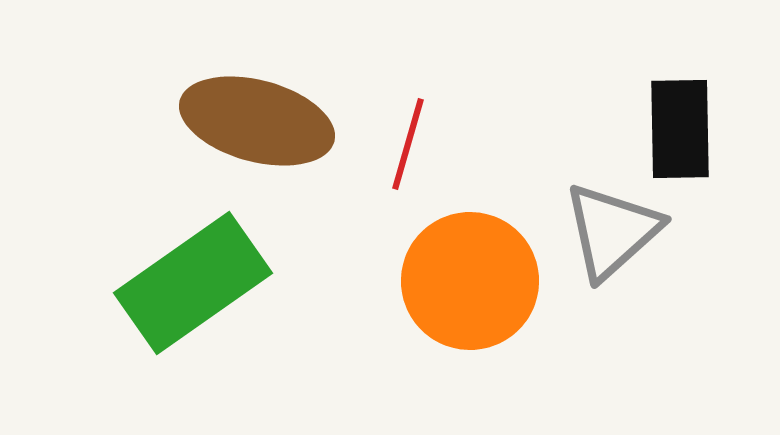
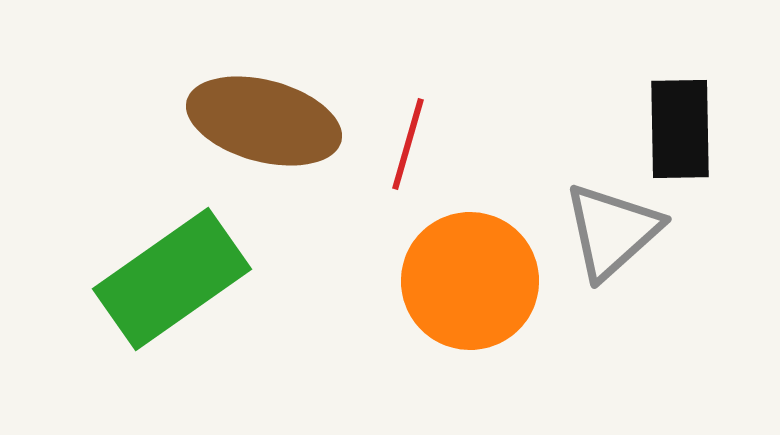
brown ellipse: moved 7 px right
green rectangle: moved 21 px left, 4 px up
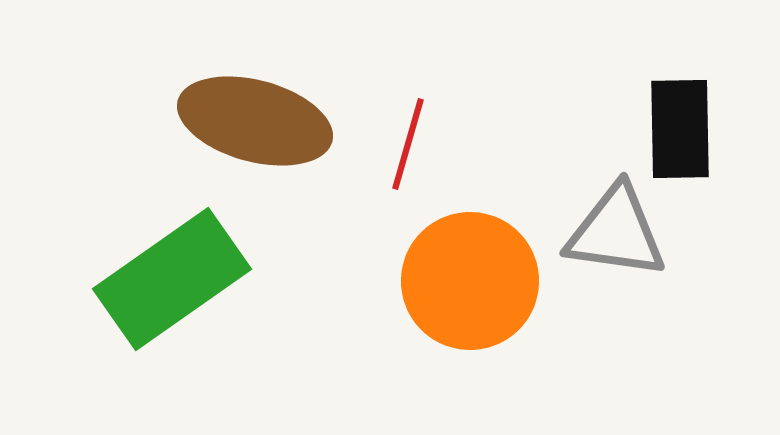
brown ellipse: moved 9 px left
gray triangle: moved 4 px right, 1 px down; rotated 50 degrees clockwise
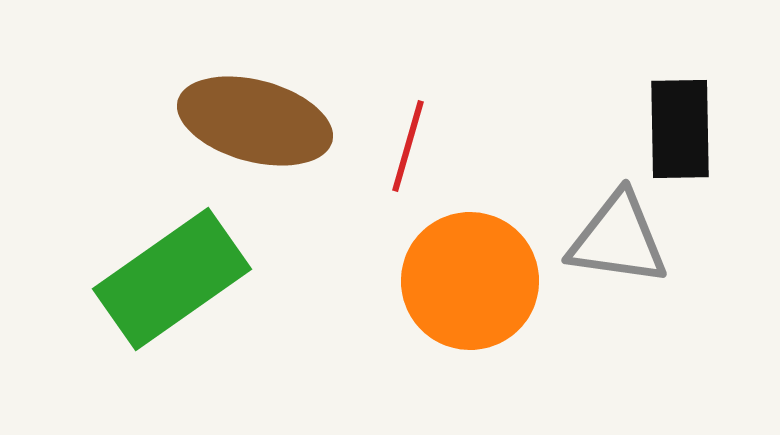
red line: moved 2 px down
gray triangle: moved 2 px right, 7 px down
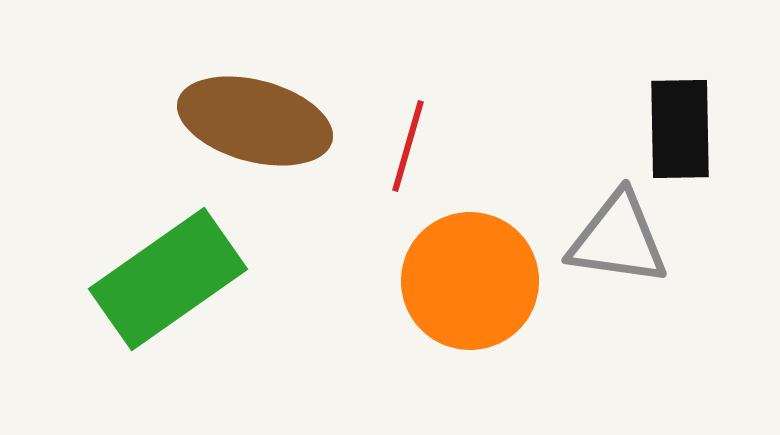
green rectangle: moved 4 px left
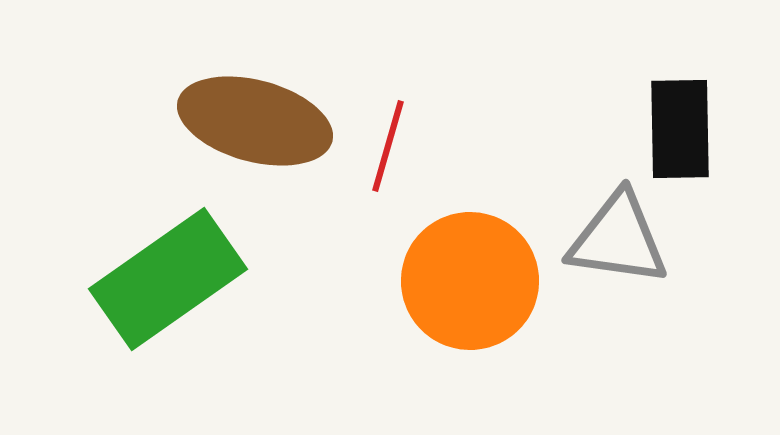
red line: moved 20 px left
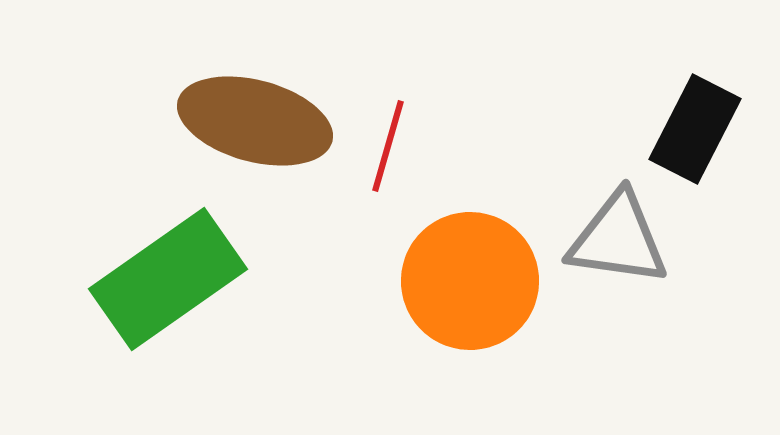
black rectangle: moved 15 px right; rotated 28 degrees clockwise
